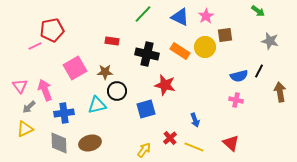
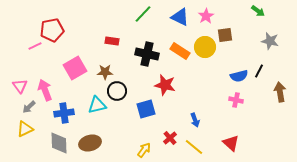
yellow line: rotated 18 degrees clockwise
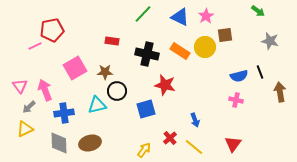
black line: moved 1 px right, 1 px down; rotated 48 degrees counterclockwise
red triangle: moved 2 px right, 1 px down; rotated 24 degrees clockwise
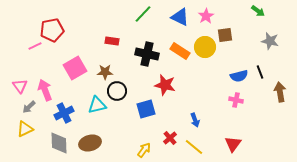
blue cross: rotated 18 degrees counterclockwise
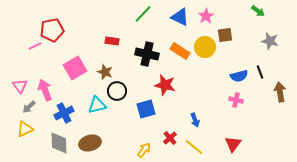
brown star: rotated 21 degrees clockwise
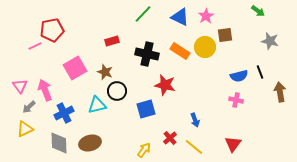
red rectangle: rotated 24 degrees counterclockwise
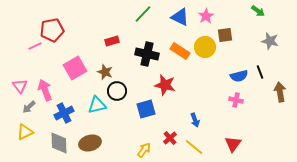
yellow triangle: moved 3 px down
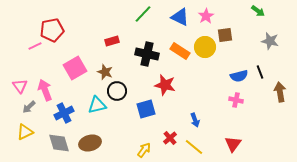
gray diamond: rotated 15 degrees counterclockwise
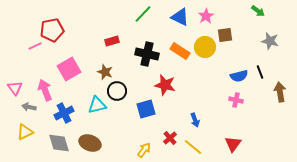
pink square: moved 6 px left, 1 px down
pink triangle: moved 5 px left, 2 px down
gray arrow: rotated 56 degrees clockwise
brown ellipse: rotated 35 degrees clockwise
yellow line: moved 1 px left
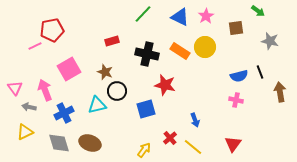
brown square: moved 11 px right, 7 px up
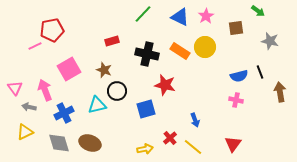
brown star: moved 1 px left, 2 px up
yellow arrow: moved 1 px right, 1 px up; rotated 42 degrees clockwise
